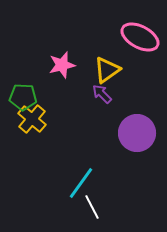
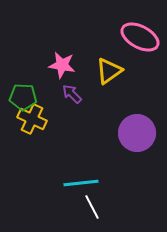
pink star: rotated 24 degrees clockwise
yellow triangle: moved 2 px right, 1 px down
purple arrow: moved 30 px left
yellow cross: rotated 16 degrees counterclockwise
cyan line: rotated 48 degrees clockwise
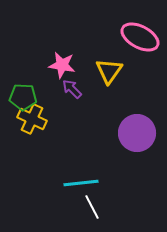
yellow triangle: rotated 20 degrees counterclockwise
purple arrow: moved 5 px up
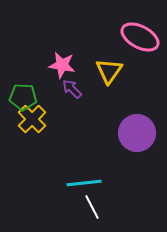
yellow cross: rotated 20 degrees clockwise
cyan line: moved 3 px right
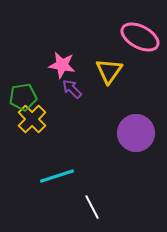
green pentagon: rotated 12 degrees counterclockwise
purple circle: moved 1 px left
cyan line: moved 27 px left, 7 px up; rotated 12 degrees counterclockwise
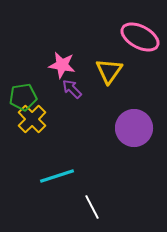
purple circle: moved 2 px left, 5 px up
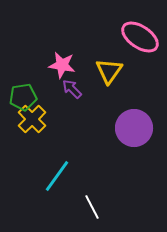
pink ellipse: rotated 6 degrees clockwise
cyan line: rotated 36 degrees counterclockwise
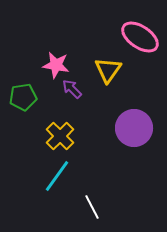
pink star: moved 6 px left
yellow triangle: moved 1 px left, 1 px up
yellow cross: moved 28 px right, 17 px down
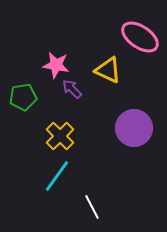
yellow triangle: rotated 40 degrees counterclockwise
